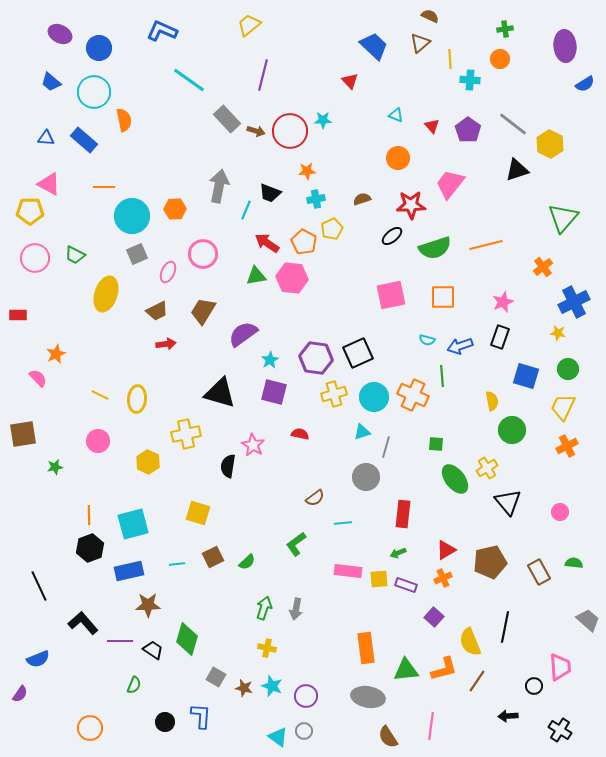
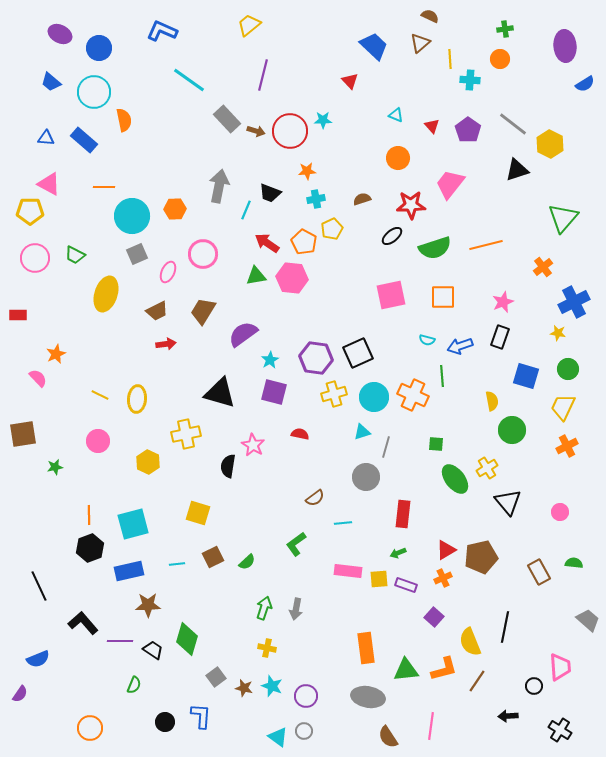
brown pentagon at (490, 562): moved 9 px left, 5 px up
gray square at (216, 677): rotated 24 degrees clockwise
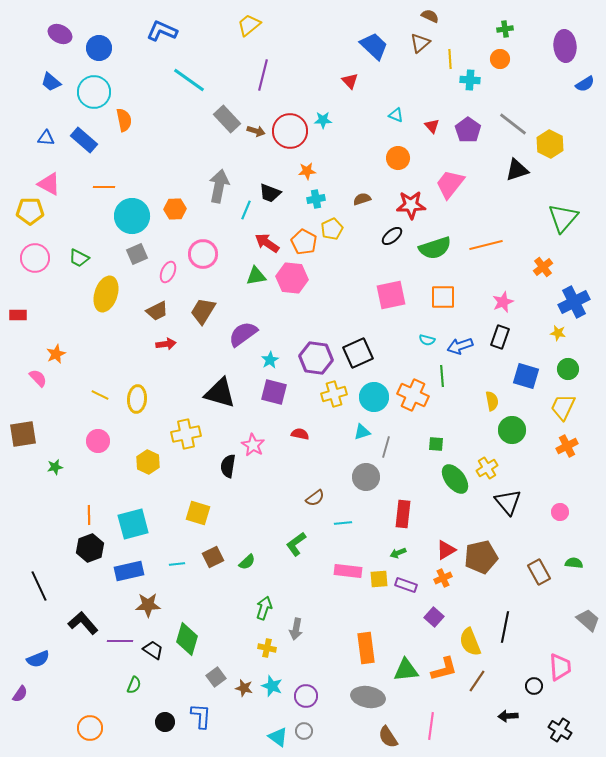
green trapezoid at (75, 255): moved 4 px right, 3 px down
gray arrow at (296, 609): moved 20 px down
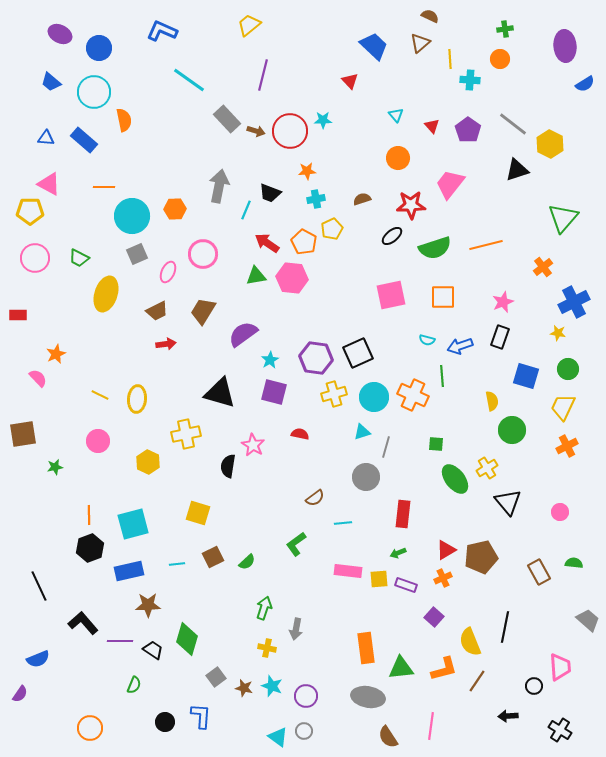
cyan triangle at (396, 115): rotated 28 degrees clockwise
green triangle at (406, 670): moved 5 px left, 2 px up
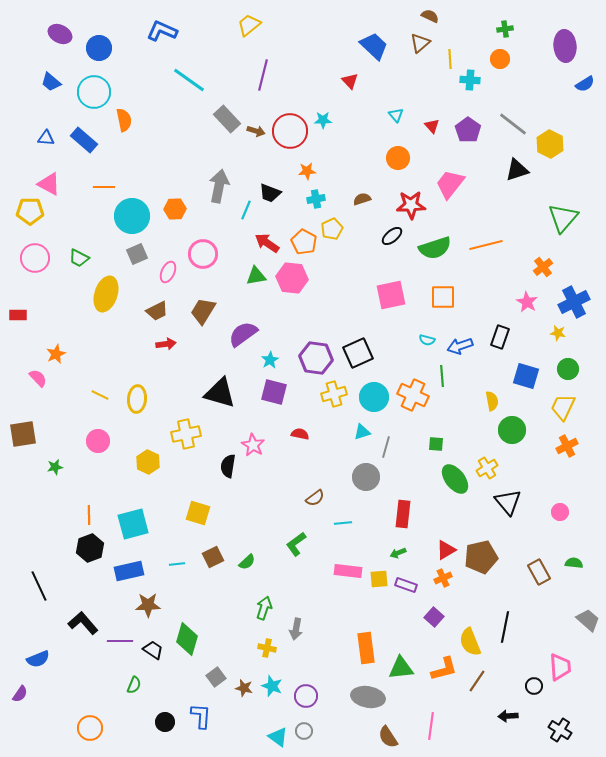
pink star at (503, 302): moved 24 px right; rotated 20 degrees counterclockwise
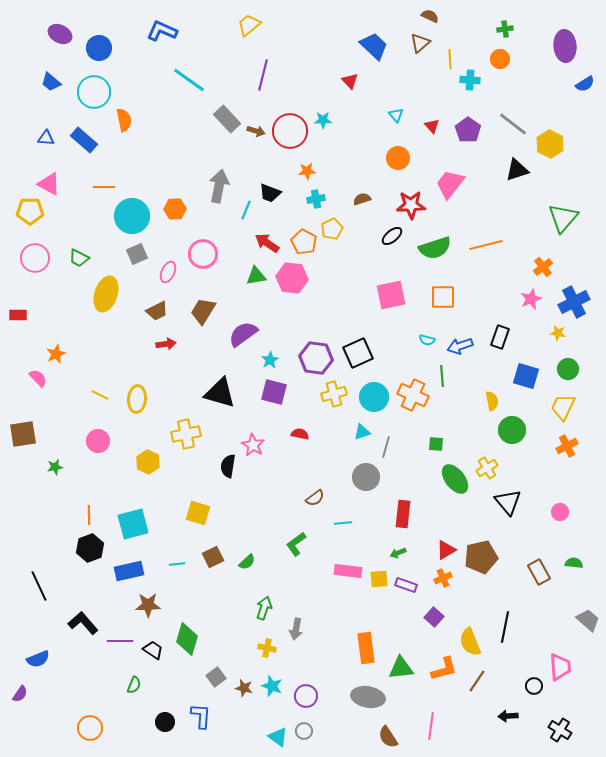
pink star at (527, 302): moved 4 px right, 3 px up; rotated 20 degrees clockwise
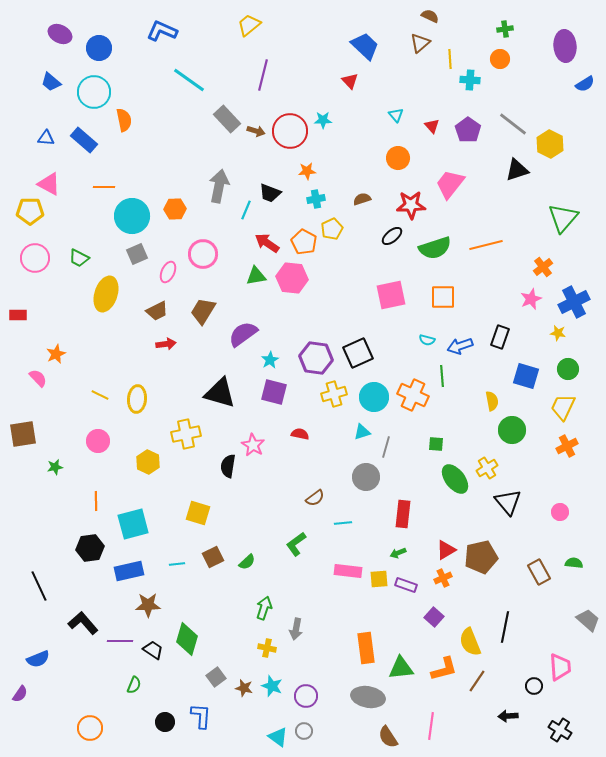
blue trapezoid at (374, 46): moved 9 px left
orange line at (89, 515): moved 7 px right, 14 px up
black hexagon at (90, 548): rotated 12 degrees clockwise
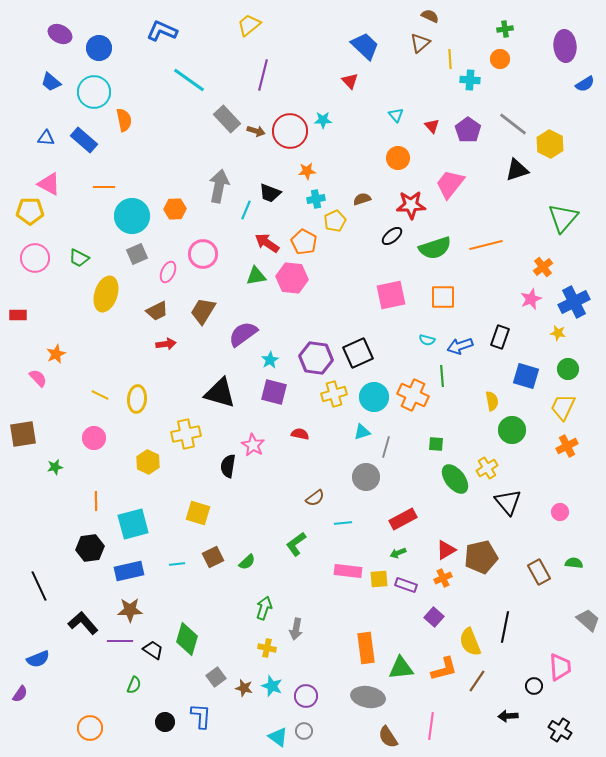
yellow pentagon at (332, 229): moved 3 px right, 8 px up
pink circle at (98, 441): moved 4 px left, 3 px up
red rectangle at (403, 514): moved 5 px down; rotated 56 degrees clockwise
brown star at (148, 605): moved 18 px left, 5 px down
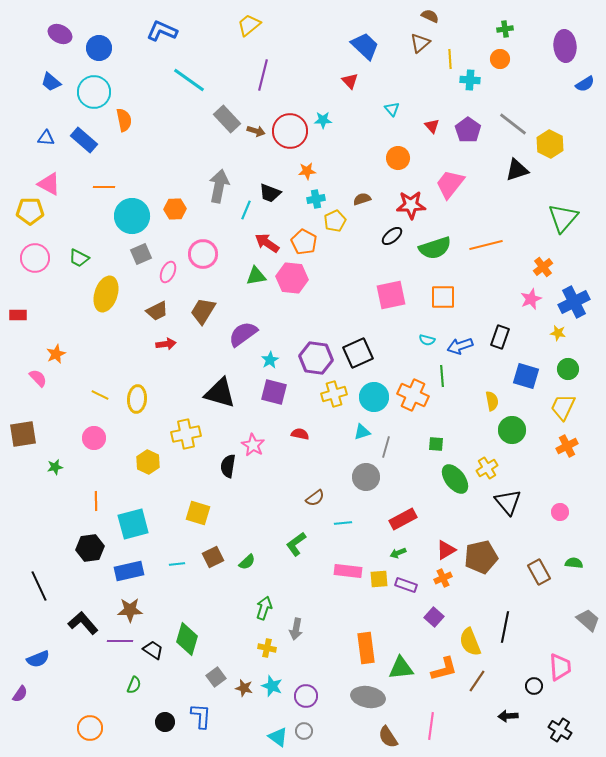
cyan triangle at (396, 115): moved 4 px left, 6 px up
gray square at (137, 254): moved 4 px right
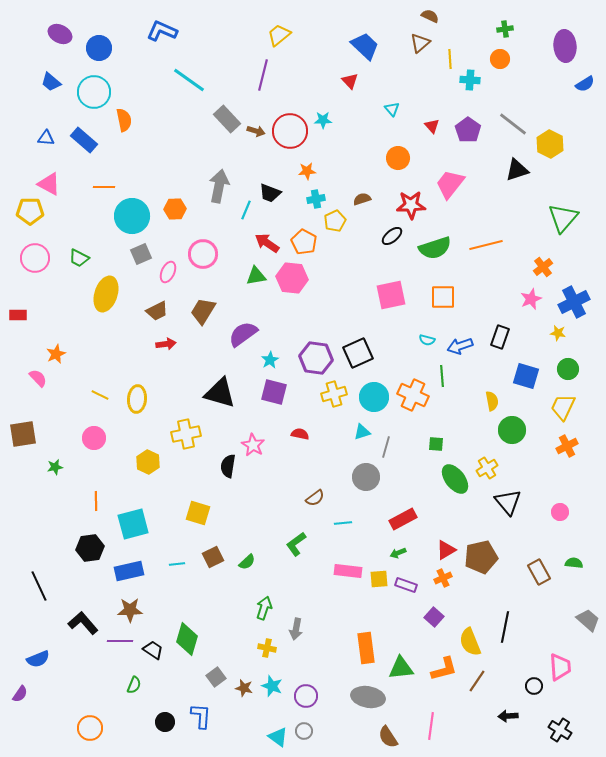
yellow trapezoid at (249, 25): moved 30 px right, 10 px down
